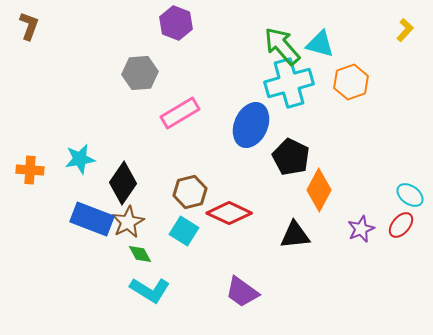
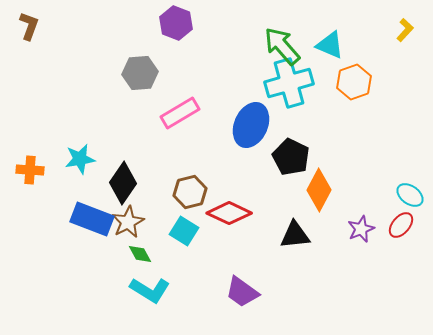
cyan triangle: moved 10 px right, 1 px down; rotated 8 degrees clockwise
orange hexagon: moved 3 px right
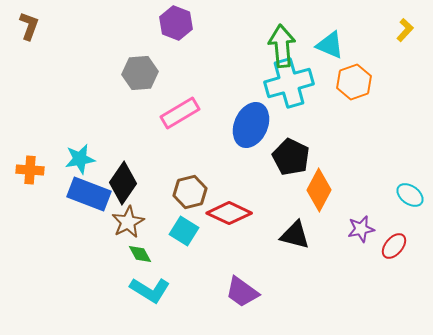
green arrow: rotated 36 degrees clockwise
blue rectangle: moved 3 px left, 25 px up
red ellipse: moved 7 px left, 21 px down
purple star: rotated 12 degrees clockwise
black triangle: rotated 20 degrees clockwise
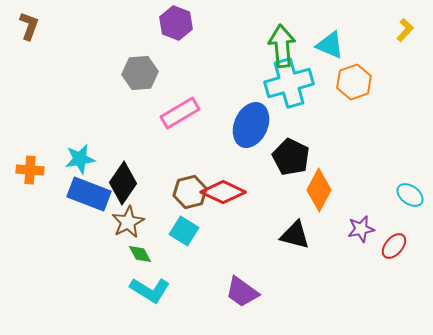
red diamond: moved 6 px left, 21 px up
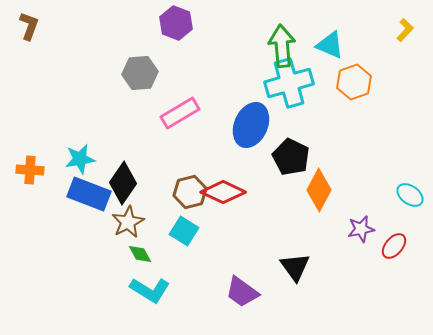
black triangle: moved 32 px down; rotated 40 degrees clockwise
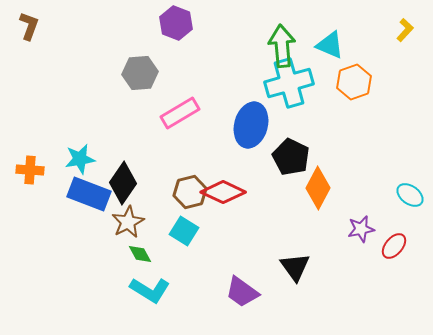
blue ellipse: rotated 9 degrees counterclockwise
orange diamond: moved 1 px left, 2 px up
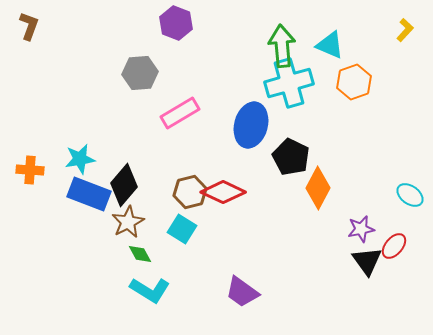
black diamond: moved 1 px right, 2 px down; rotated 6 degrees clockwise
cyan square: moved 2 px left, 2 px up
black triangle: moved 72 px right, 6 px up
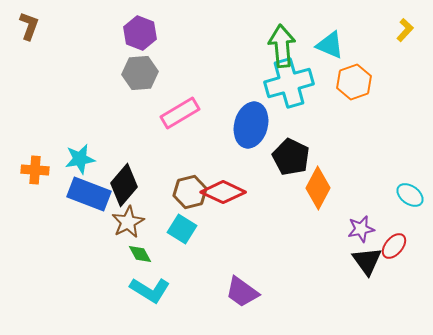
purple hexagon: moved 36 px left, 10 px down
orange cross: moved 5 px right
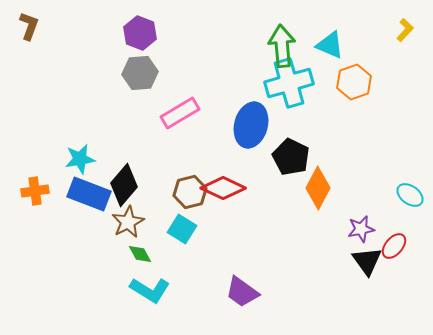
orange cross: moved 21 px down; rotated 12 degrees counterclockwise
red diamond: moved 4 px up
